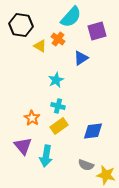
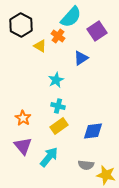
black hexagon: rotated 20 degrees clockwise
purple square: rotated 18 degrees counterclockwise
orange cross: moved 3 px up
orange star: moved 9 px left
cyan arrow: moved 3 px right, 1 px down; rotated 150 degrees counterclockwise
gray semicircle: rotated 14 degrees counterclockwise
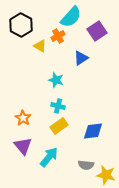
orange cross: rotated 24 degrees clockwise
cyan star: rotated 28 degrees counterclockwise
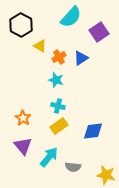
purple square: moved 2 px right, 1 px down
orange cross: moved 1 px right, 21 px down
gray semicircle: moved 13 px left, 2 px down
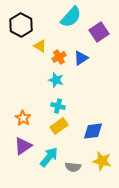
purple triangle: rotated 36 degrees clockwise
yellow star: moved 4 px left, 14 px up
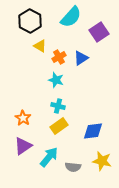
black hexagon: moved 9 px right, 4 px up
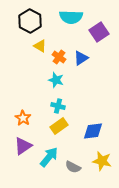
cyan semicircle: rotated 50 degrees clockwise
orange cross: rotated 24 degrees counterclockwise
gray semicircle: rotated 21 degrees clockwise
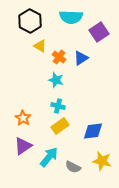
yellow rectangle: moved 1 px right
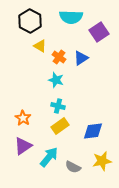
yellow star: rotated 24 degrees counterclockwise
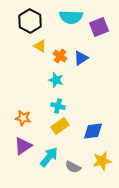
purple square: moved 5 px up; rotated 12 degrees clockwise
orange cross: moved 1 px right, 1 px up
orange star: rotated 21 degrees counterclockwise
